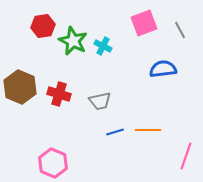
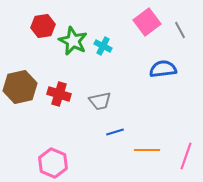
pink square: moved 3 px right, 1 px up; rotated 16 degrees counterclockwise
brown hexagon: rotated 24 degrees clockwise
orange line: moved 1 px left, 20 px down
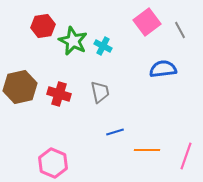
gray trapezoid: moved 9 px up; rotated 90 degrees counterclockwise
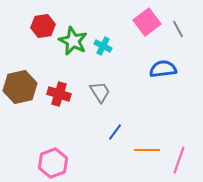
gray line: moved 2 px left, 1 px up
gray trapezoid: rotated 20 degrees counterclockwise
blue line: rotated 36 degrees counterclockwise
pink line: moved 7 px left, 4 px down
pink hexagon: rotated 16 degrees clockwise
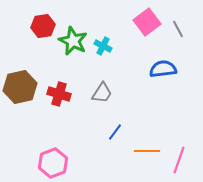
gray trapezoid: moved 2 px right, 1 px down; rotated 65 degrees clockwise
orange line: moved 1 px down
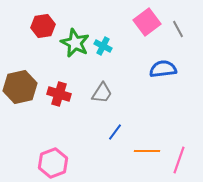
green star: moved 2 px right, 2 px down
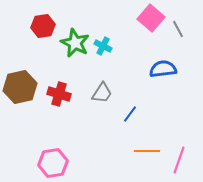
pink square: moved 4 px right, 4 px up; rotated 12 degrees counterclockwise
blue line: moved 15 px right, 18 px up
pink hexagon: rotated 12 degrees clockwise
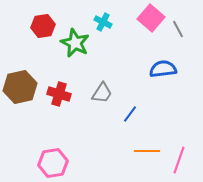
cyan cross: moved 24 px up
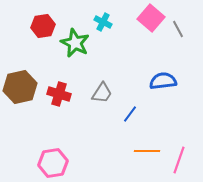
blue semicircle: moved 12 px down
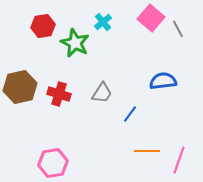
cyan cross: rotated 24 degrees clockwise
